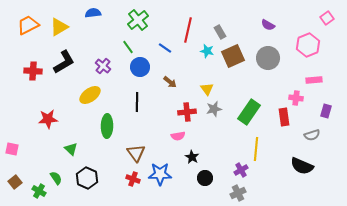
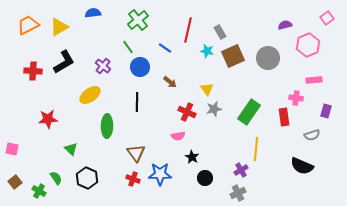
purple semicircle at (268, 25): moved 17 px right; rotated 136 degrees clockwise
red cross at (187, 112): rotated 30 degrees clockwise
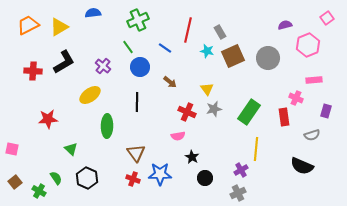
green cross at (138, 20): rotated 15 degrees clockwise
pink cross at (296, 98): rotated 16 degrees clockwise
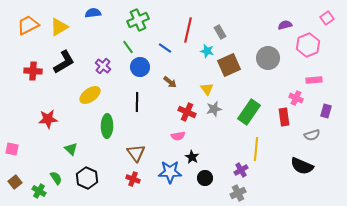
brown square at (233, 56): moved 4 px left, 9 px down
blue star at (160, 174): moved 10 px right, 2 px up
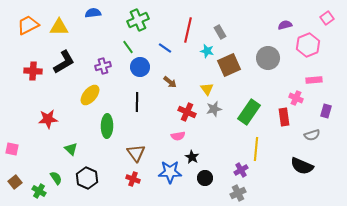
yellow triangle at (59, 27): rotated 30 degrees clockwise
purple cross at (103, 66): rotated 35 degrees clockwise
yellow ellipse at (90, 95): rotated 15 degrees counterclockwise
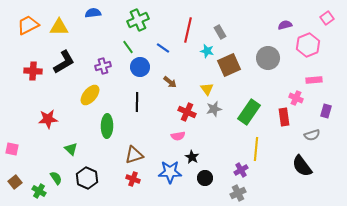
blue line at (165, 48): moved 2 px left
brown triangle at (136, 153): moved 2 px left, 2 px down; rotated 48 degrees clockwise
black semicircle at (302, 166): rotated 30 degrees clockwise
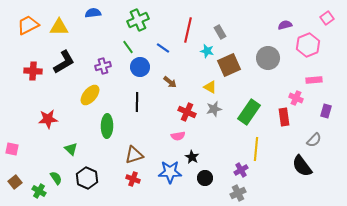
yellow triangle at (207, 89): moved 3 px right, 2 px up; rotated 24 degrees counterclockwise
gray semicircle at (312, 135): moved 2 px right, 5 px down; rotated 28 degrees counterclockwise
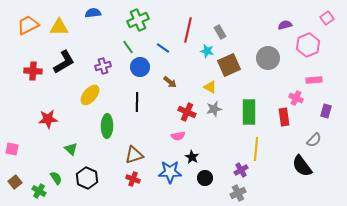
green rectangle at (249, 112): rotated 35 degrees counterclockwise
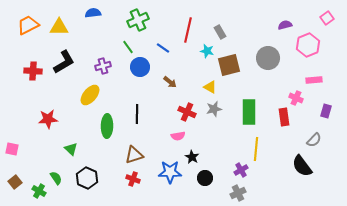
brown square at (229, 65): rotated 10 degrees clockwise
black line at (137, 102): moved 12 px down
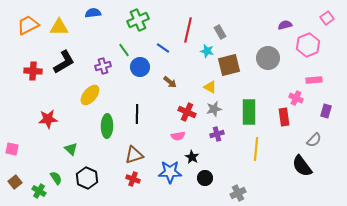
green line at (128, 47): moved 4 px left, 3 px down
purple cross at (241, 170): moved 24 px left, 36 px up; rotated 16 degrees clockwise
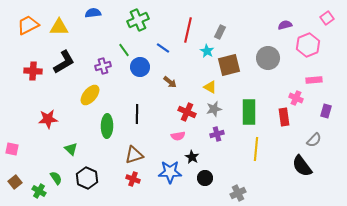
gray rectangle at (220, 32): rotated 56 degrees clockwise
cyan star at (207, 51): rotated 16 degrees clockwise
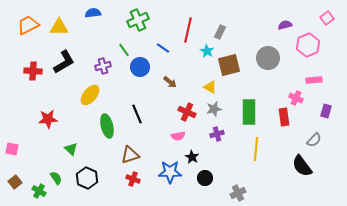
black line at (137, 114): rotated 24 degrees counterclockwise
green ellipse at (107, 126): rotated 15 degrees counterclockwise
brown triangle at (134, 155): moved 4 px left
